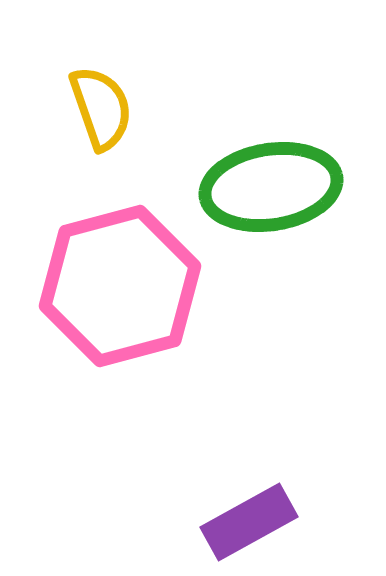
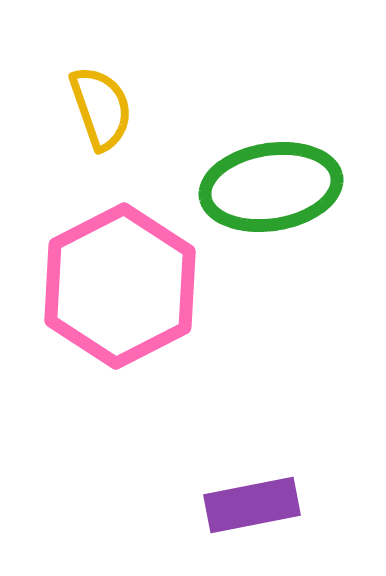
pink hexagon: rotated 12 degrees counterclockwise
purple rectangle: moved 3 px right, 17 px up; rotated 18 degrees clockwise
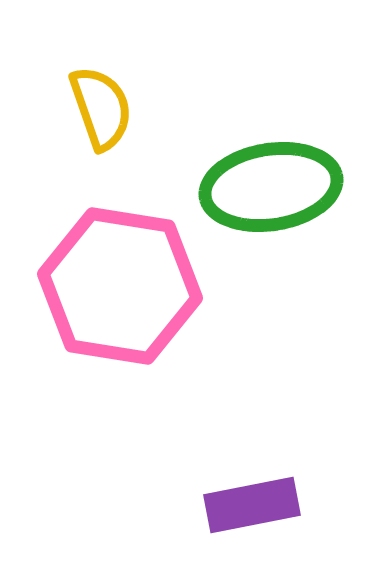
pink hexagon: rotated 24 degrees counterclockwise
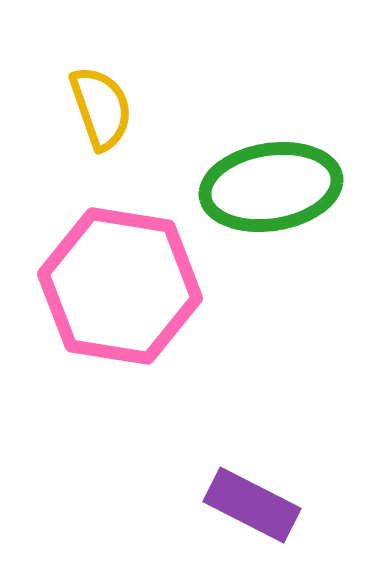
purple rectangle: rotated 38 degrees clockwise
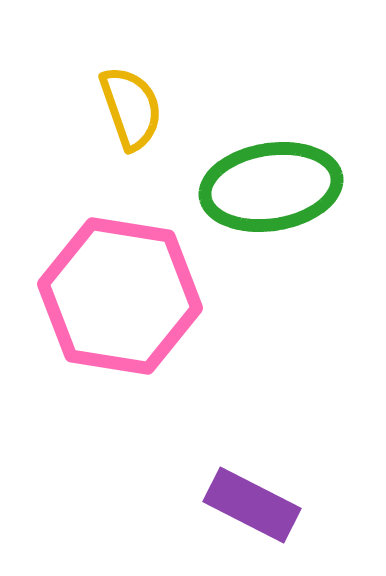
yellow semicircle: moved 30 px right
pink hexagon: moved 10 px down
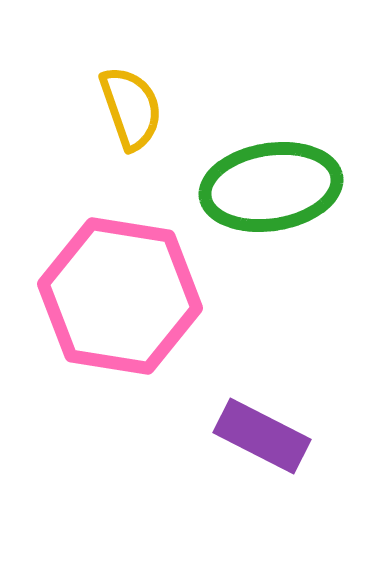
purple rectangle: moved 10 px right, 69 px up
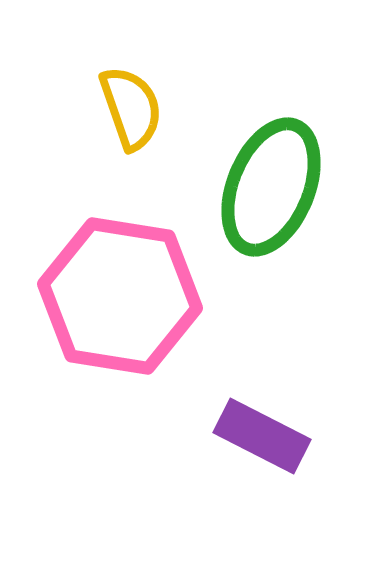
green ellipse: rotated 59 degrees counterclockwise
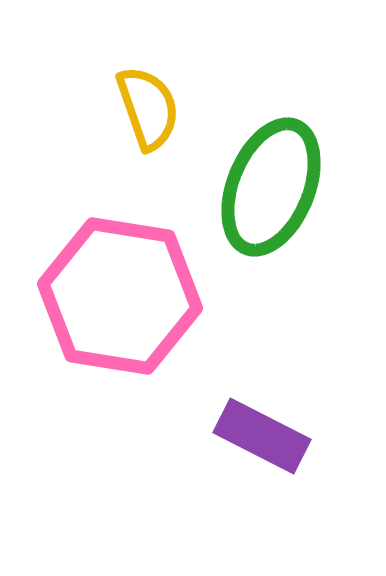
yellow semicircle: moved 17 px right
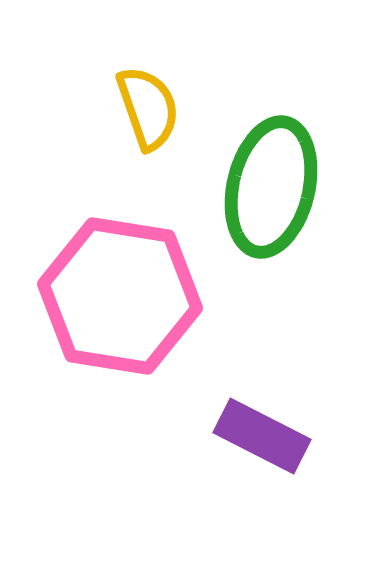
green ellipse: rotated 9 degrees counterclockwise
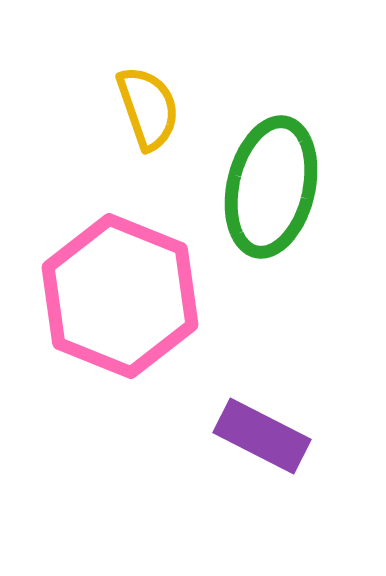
pink hexagon: rotated 13 degrees clockwise
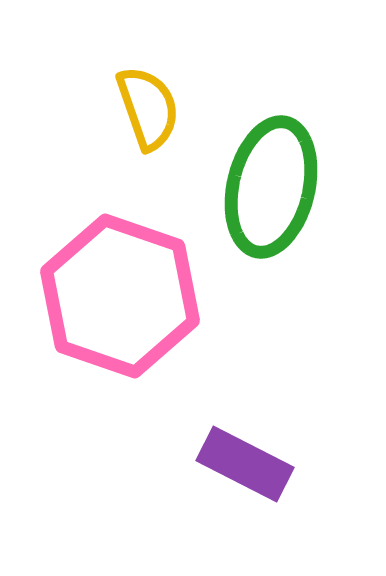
pink hexagon: rotated 3 degrees counterclockwise
purple rectangle: moved 17 px left, 28 px down
